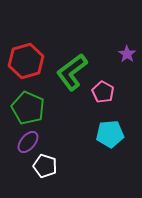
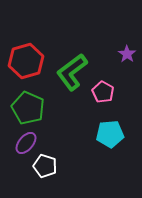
purple ellipse: moved 2 px left, 1 px down
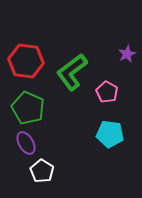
purple star: rotated 12 degrees clockwise
red hexagon: rotated 24 degrees clockwise
pink pentagon: moved 4 px right
cyan pentagon: rotated 12 degrees clockwise
purple ellipse: rotated 70 degrees counterclockwise
white pentagon: moved 3 px left, 5 px down; rotated 15 degrees clockwise
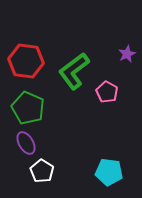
green L-shape: moved 2 px right, 1 px up
cyan pentagon: moved 1 px left, 38 px down
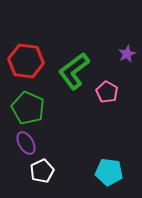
white pentagon: rotated 15 degrees clockwise
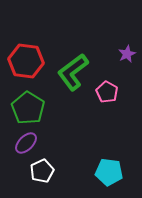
green L-shape: moved 1 px left, 1 px down
green pentagon: rotated 8 degrees clockwise
purple ellipse: rotated 75 degrees clockwise
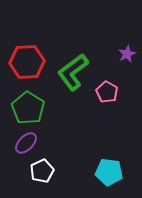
red hexagon: moved 1 px right, 1 px down; rotated 12 degrees counterclockwise
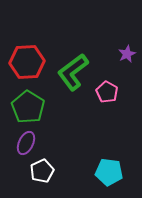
green pentagon: moved 1 px up
purple ellipse: rotated 20 degrees counterclockwise
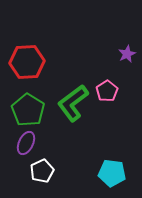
green L-shape: moved 31 px down
pink pentagon: moved 1 px up; rotated 10 degrees clockwise
green pentagon: moved 3 px down
cyan pentagon: moved 3 px right, 1 px down
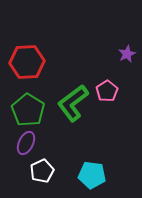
cyan pentagon: moved 20 px left, 2 px down
